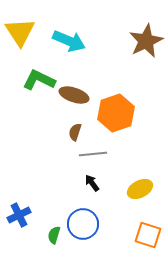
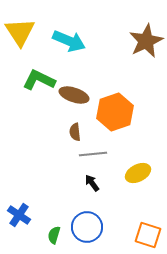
orange hexagon: moved 1 px left, 1 px up
brown semicircle: rotated 24 degrees counterclockwise
yellow ellipse: moved 2 px left, 16 px up
blue cross: rotated 30 degrees counterclockwise
blue circle: moved 4 px right, 3 px down
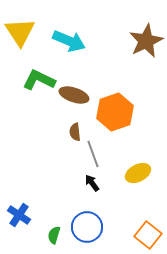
gray line: rotated 76 degrees clockwise
orange square: rotated 20 degrees clockwise
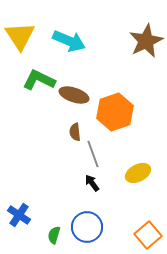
yellow triangle: moved 4 px down
orange square: rotated 12 degrees clockwise
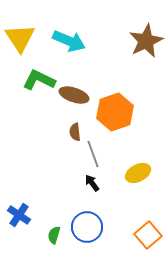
yellow triangle: moved 2 px down
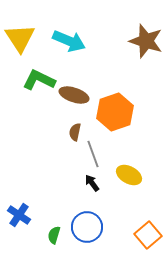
brown star: rotated 28 degrees counterclockwise
brown semicircle: rotated 18 degrees clockwise
yellow ellipse: moved 9 px left, 2 px down; rotated 55 degrees clockwise
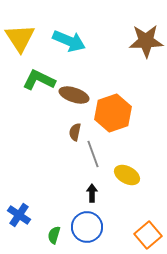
brown star: rotated 20 degrees counterclockwise
orange hexagon: moved 2 px left, 1 px down
yellow ellipse: moved 2 px left
black arrow: moved 10 px down; rotated 36 degrees clockwise
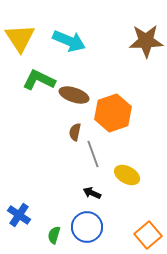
black arrow: rotated 66 degrees counterclockwise
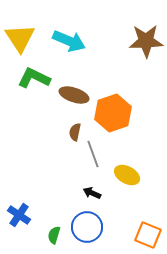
green L-shape: moved 5 px left, 2 px up
orange square: rotated 28 degrees counterclockwise
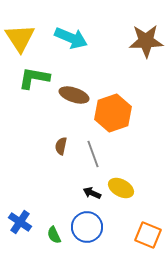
cyan arrow: moved 2 px right, 3 px up
green L-shape: rotated 16 degrees counterclockwise
brown semicircle: moved 14 px left, 14 px down
yellow ellipse: moved 6 px left, 13 px down
blue cross: moved 1 px right, 7 px down
green semicircle: rotated 42 degrees counterclockwise
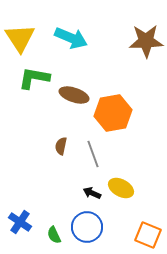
orange hexagon: rotated 9 degrees clockwise
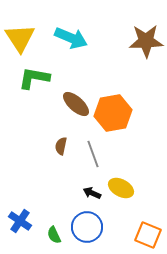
brown ellipse: moved 2 px right, 9 px down; rotated 24 degrees clockwise
blue cross: moved 1 px up
